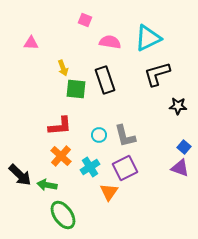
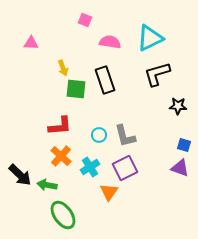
cyan triangle: moved 2 px right
blue square: moved 2 px up; rotated 24 degrees counterclockwise
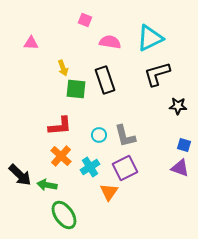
green ellipse: moved 1 px right
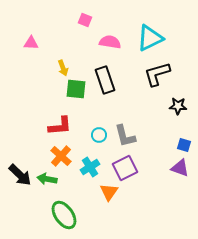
green arrow: moved 6 px up
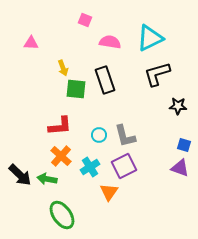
purple square: moved 1 px left, 2 px up
green ellipse: moved 2 px left
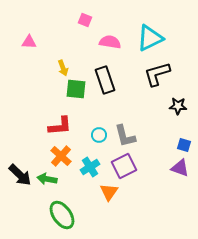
pink triangle: moved 2 px left, 1 px up
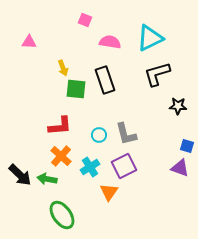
gray L-shape: moved 1 px right, 2 px up
blue square: moved 3 px right, 1 px down
